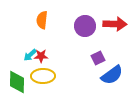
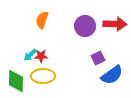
orange semicircle: rotated 12 degrees clockwise
green diamond: moved 1 px left, 1 px up
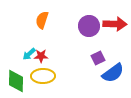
purple circle: moved 4 px right
cyan arrow: moved 1 px left, 1 px up
blue semicircle: moved 1 px right, 2 px up
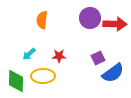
orange semicircle: rotated 12 degrees counterclockwise
purple circle: moved 1 px right, 8 px up
red star: moved 18 px right
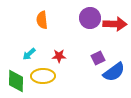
orange semicircle: rotated 12 degrees counterclockwise
blue semicircle: moved 1 px right, 1 px up
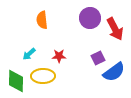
red arrow: moved 5 px down; rotated 60 degrees clockwise
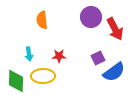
purple circle: moved 1 px right, 1 px up
cyan arrow: rotated 56 degrees counterclockwise
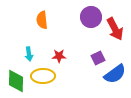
blue semicircle: moved 1 px right, 2 px down
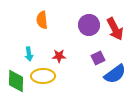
purple circle: moved 2 px left, 8 px down
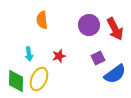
red star: rotated 16 degrees counterclockwise
yellow ellipse: moved 4 px left, 3 px down; rotated 65 degrees counterclockwise
